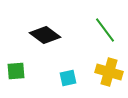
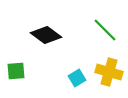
green line: rotated 8 degrees counterclockwise
black diamond: moved 1 px right
cyan square: moved 9 px right; rotated 18 degrees counterclockwise
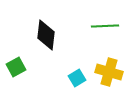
green line: moved 4 px up; rotated 48 degrees counterclockwise
black diamond: rotated 60 degrees clockwise
green square: moved 4 px up; rotated 24 degrees counterclockwise
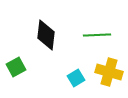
green line: moved 8 px left, 9 px down
cyan square: moved 1 px left
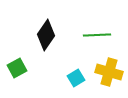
black diamond: rotated 28 degrees clockwise
green square: moved 1 px right, 1 px down
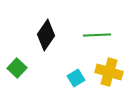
green square: rotated 18 degrees counterclockwise
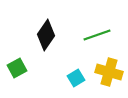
green line: rotated 16 degrees counterclockwise
green square: rotated 18 degrees clockwise
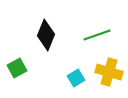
black diamond: rotated 12 degrees counterclockwise
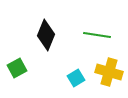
green line: rotated 28 degrees clockwise
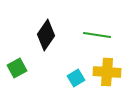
black diamond: rotated 12 degrees clockwise
yellow cross: moved 2 px left; rotated 12 degrees counterclockwise
